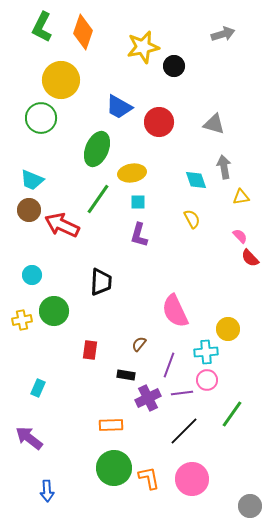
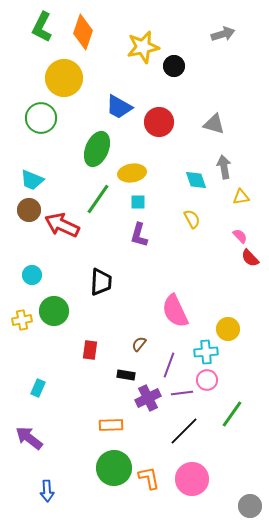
yellow circle at (61, 80): moved 3 px right, 2 px up
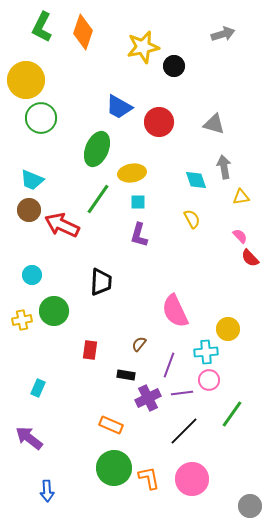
yellow circle at (64, 78): moved 38 px left, 2 px down
pink circle at (207, 380): moved 2 px right
orange rectangle at (111, 425): rotated 25 degrees clockwise
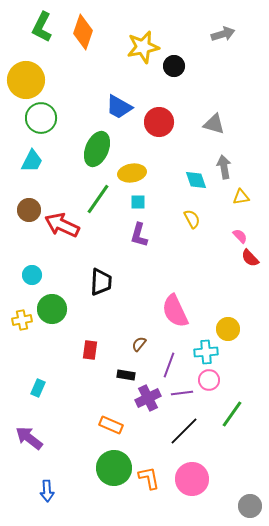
cyan trapezoid at (32, 180): moved 19 px up; rotated 85 degrees counterclockwise
green circle at (54, 311): moved 2 px left, 2 px up
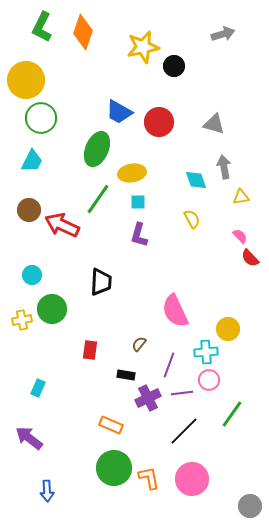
blue trapezoid at (119, 107): moved 5 px down
